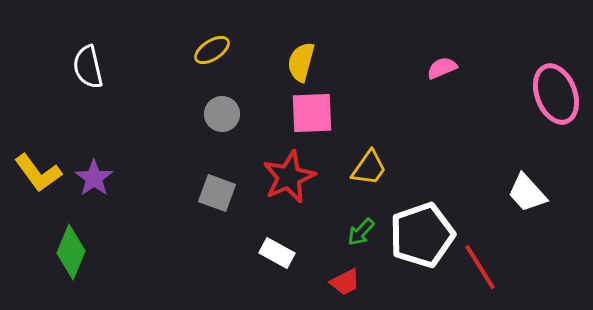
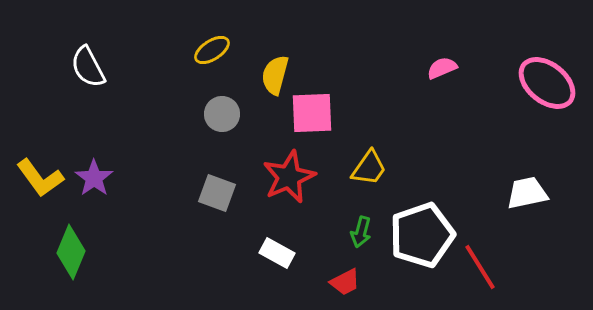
yellow semicircle: moved 26 px left, 13 px down
white semicircle: rotated 15 degrees counterclockwise
pink ellipse: moved 9 px left, 11 px up; rotated 30 degrees counterclockwise
yellow L-shape: moved 2 px right, 5 px down
white trapezoid: rotated 120 degrees clockwise
green arrow: rotated 28 degrees counterclockwise
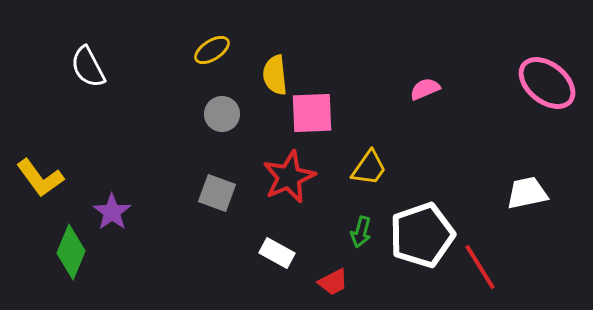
pink semicircle: moved 17 px left, 21 px down
yellow semicircle: rotated 21 degrees counterclockwise
purple star: moved 18 px right, 34 px down
red trapezoid: moved 12 px left
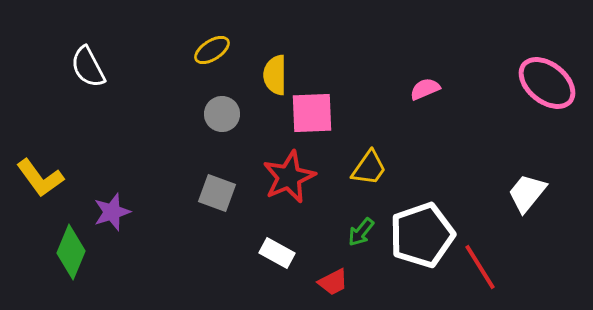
yellow semicircle: rotated 6 degrees clockwise
white trapezoid: rotated 39 degrees counterclockwise
purple star: rotated 18 degrees clockwise
green arrow: rotated 24 degrees clockwise
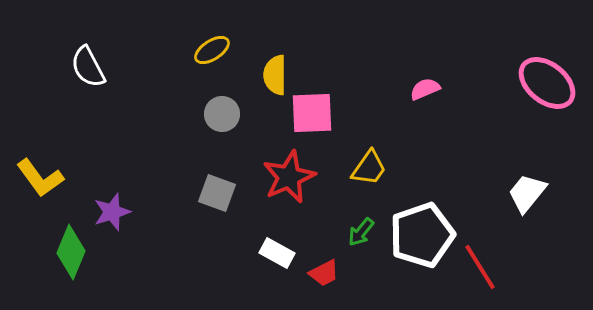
red trapezoid: moved 9 px left, 9 px up
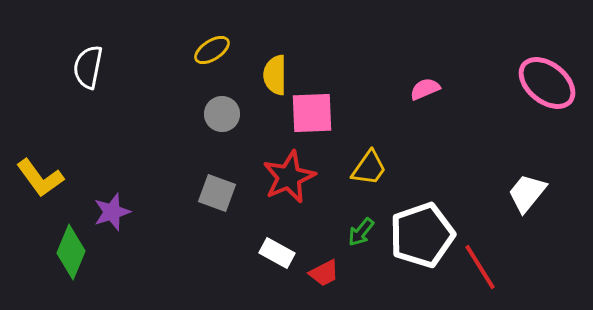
white semicircle: rotated 39 degrees clockwise
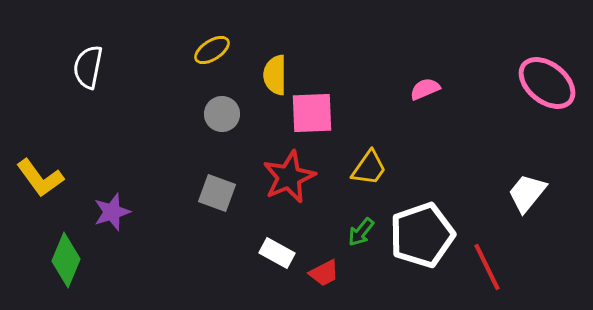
green diamond: moved 5 px left, 8 px down
red line: moved 7 px right; rotated 6 degrees clockwise
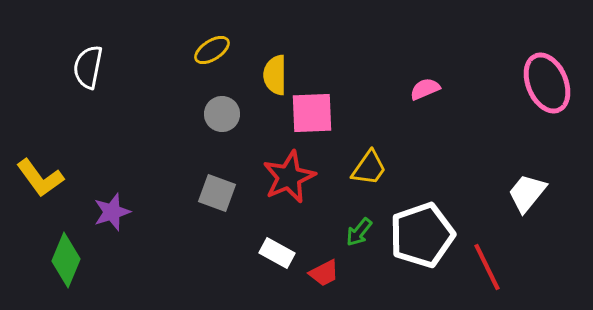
pink ellipse: rotated 28 degrees clockwise
green arrow: moved 2 px left
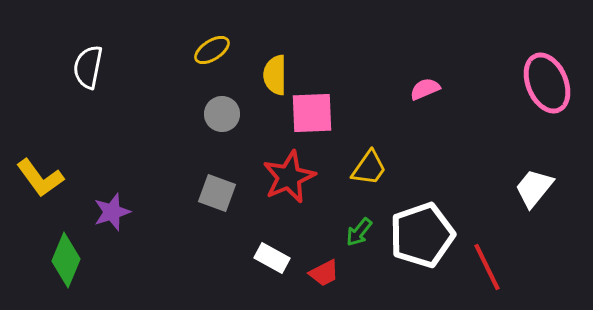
white trapezoid: moved 7 px right, 5 px up
white rectangle: moved 5 px left, 5 px down
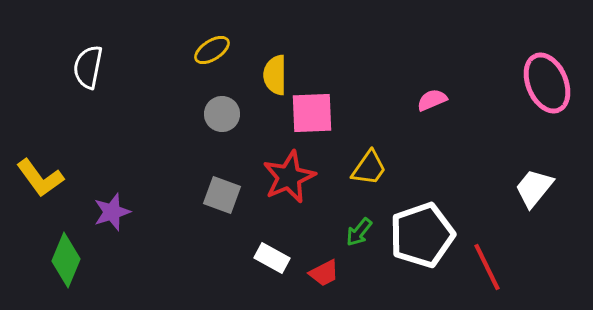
pink semicircle: moved 7 px right, 11 px down
gray square: moved 5 px right, 2 px down
